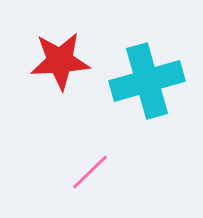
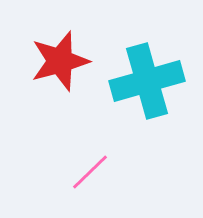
red star: rotated 12 degrees counterclockwise
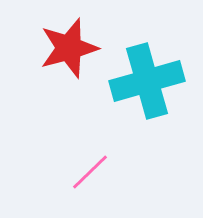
red star: moved 9 px right, 13 px up
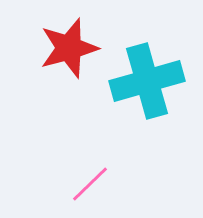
pink line: moved 12 px down
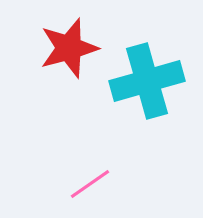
pink line: rotated 9 degrees clockwise
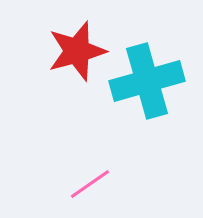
red star: moved 8 px right, 3 px down
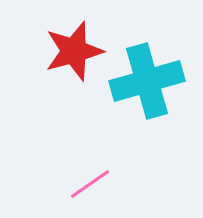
red star: moved 3 px left
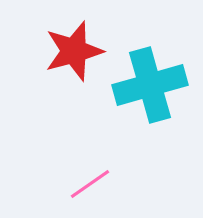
cyan cross: moved 3 px right, 4 px down
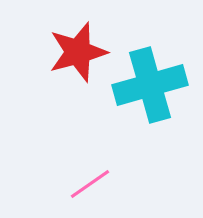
red star: moved 4 px right, 1 px down
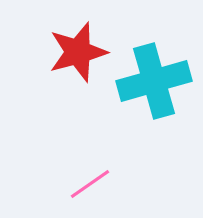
cyan cross: moved 4 px right, 4 px up
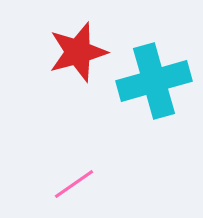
pink line: moved 16 px left
